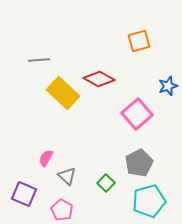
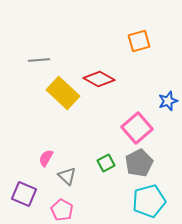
blue star: moved 15 px down
pink square: moved 14 px down
green square: moved 20 px up; rotated 18 degrees clockwise
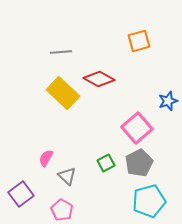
gray line: moved 22 px right, 8 px up
purple square: moved 3 px left; rotated 30 degrees clockwise
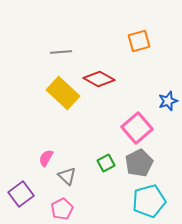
pink pentagon: moved 1 px up; rotated 15 degrees clockwise
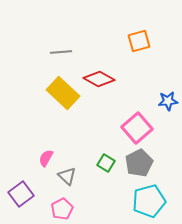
blue star: rotated 12 degrees clockwise
green square: rotated 30 degrees counterclockwise
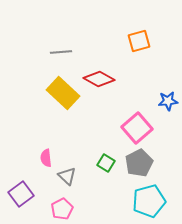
pink semicircle: rotated 36 degrees counterclockwise
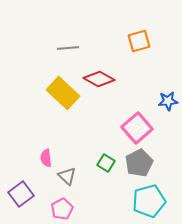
gray line: moved 7 px right, 4 px up
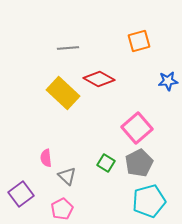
blue star: moved 20 px up
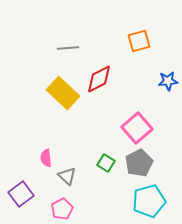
red diamond: rotated 56 degrees counterclockwise
